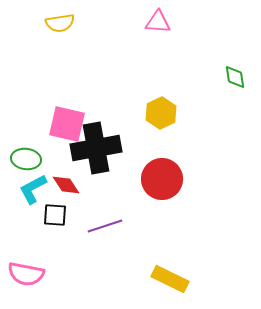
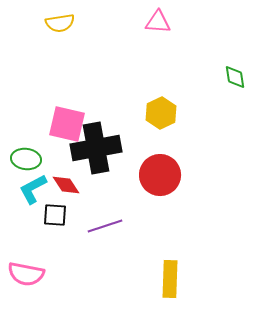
red circle: moved 2 px left, 4 px up
yellow rectangle: rotated 66 degrees clockwise
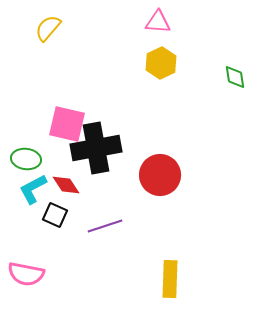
yellow semicircle: moved 12 px left, 5 px down; rotated 140 degrees clockwise
yellow hexagon: moved 50 px up
black square: rotated 20 degrees clockwise
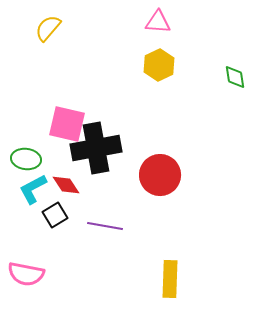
yellow hexagon: moved 2 px left, 2 px down
black square: rotated 35 degrees clockwise
purple line: rotated 28 degrees clockwise
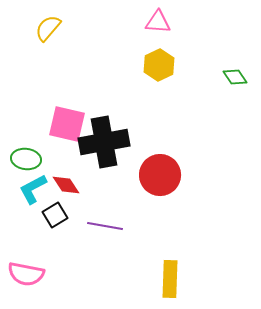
green diamond: rotated 25 degrees counterclockwise
black cross: moved 8 px right, 6 px up
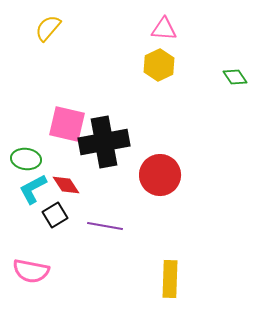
pink triangle: moved 6 px right, 7 px down
pink semicircle: moved 5 px right, 3 px up
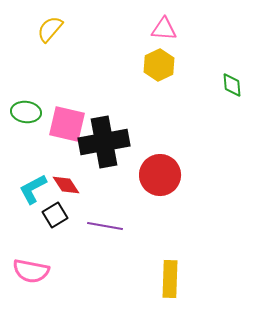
yellow semicircle: moved 2 px right, 1 px down
green diamond: moved 3 px left, 8 px down; rotated 30 degrees clockwise
green ellipse: moved 47 px up
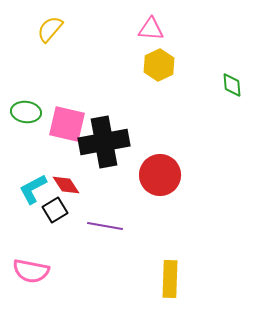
pink triangle: moved 13 px left
black square: moved 5 px up
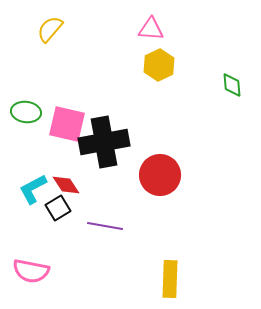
black square: moved 3 px right, 2 px up
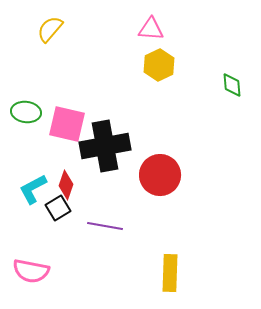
black cross: moved 1 px right, 4 px down
red diamond: rotated 52 degrees clockwise
yellow rectangle: moved 6 px up
